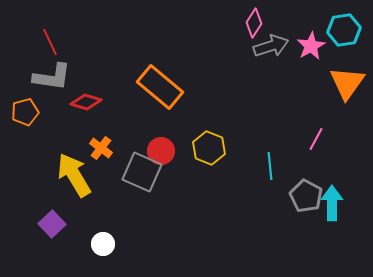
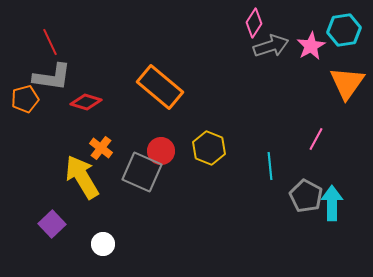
orange pentagon: moved 13 px up
yellow arrow: moved 8 px right, 2 px down
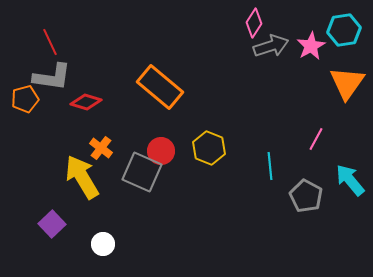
cyan arrow: moved 18 px right, 23 px up; rotated 40 degrees counterclockwise
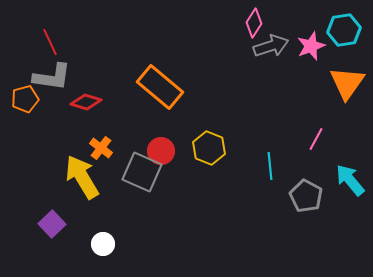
pink star: rotated 8 degrees clockwise
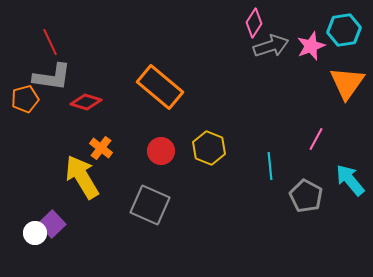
gray square: moved 8 px right, 33 px down
white circle: moved 68 px left, 11 px up
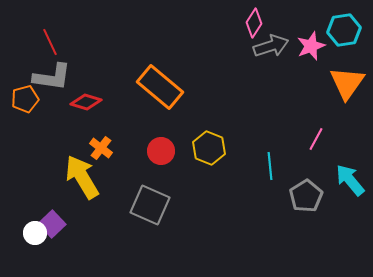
gray pentagon: rotated 12 degrees clockwise
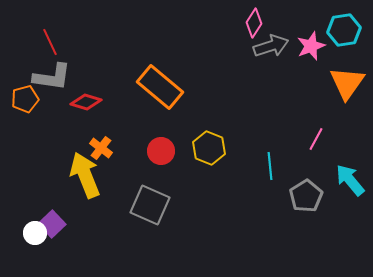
yellow arrow: moved 3 px right, 2 px up; rotated 9 degrees clockwise
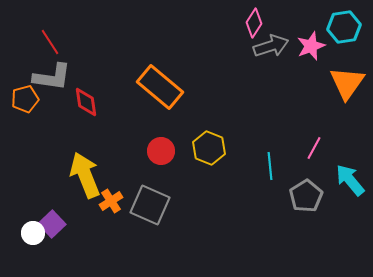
cyan hexagon: moved 3 px up
red line: rotated 8 degrees counterclockwise
red diamond: rotated 64 degrees clockwise
pink line: moved 2 px left, 9 px down
orange cross: moved 10 px right, 53 px down; rotated 20 degrees clockwise
white circle: moved 2 px left
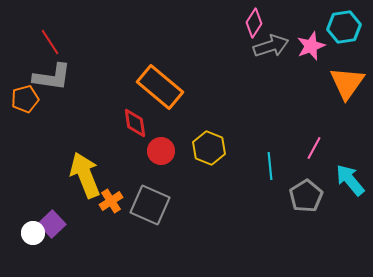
red diamond: moved 49 px right, 21 px down
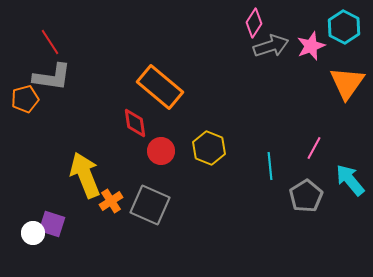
cyan hexagon: rotated 24 degrees counterclockwise
purple square: rotated 28 degrees counterclockwise
